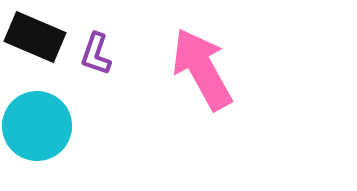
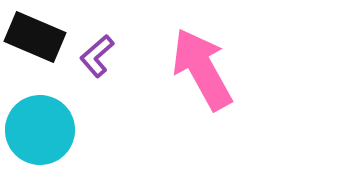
purple L-shape: moved 1 px right, 2 px down; rotated 30 degrees clockwise
cyan circle: moved 3 px right, 4 px down
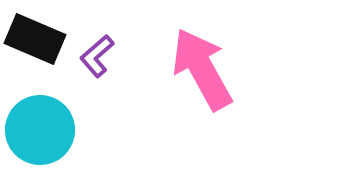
black rectangle: moved 2 px down
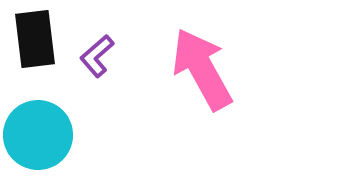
black rectangle: rotated 60 degrees clockwise
cyan circle: moved 2 px left, 5 px down
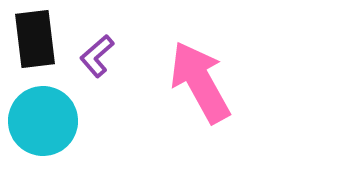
pink arrow: moved 2 px left, 13 px down
cyan circle: moved 5 px right, 14 px up
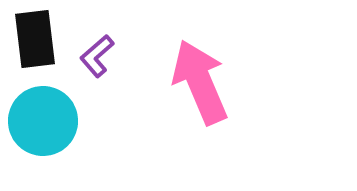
pink arrow: rotated 6 degrees clockwise
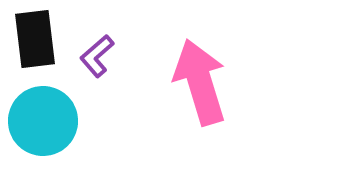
pink arrow: rotated 6 degrees clockwise
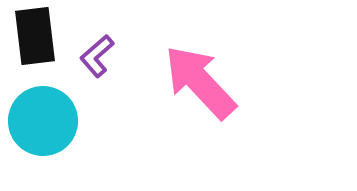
black rectangle: moved 3 px up
pink arrow: rotated 26 degrees counterclockwise
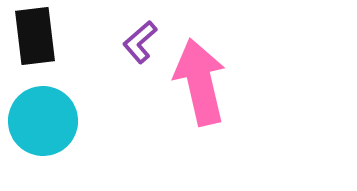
purple L-shape: moved 43 px right, 14 px up
pink arrow: rotated 30 degrees clockwise
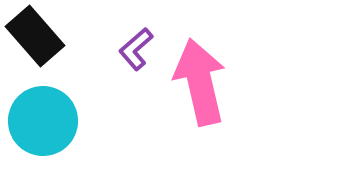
black rectangle: rotated 34 degrees counterclockwise
purple L-shape: moved 4 px left, 7 px down
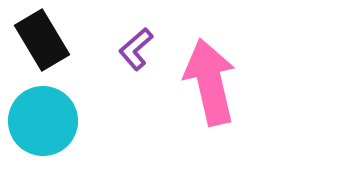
black rectangle: moved 7 px right, 4 px down; rotated 10 degrees clockwise
pink arrow: moved 10 px right
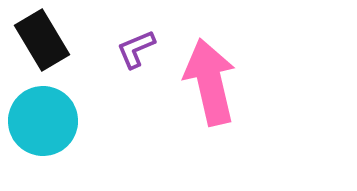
purple L-shape: rotated 18 degrees clockwise
